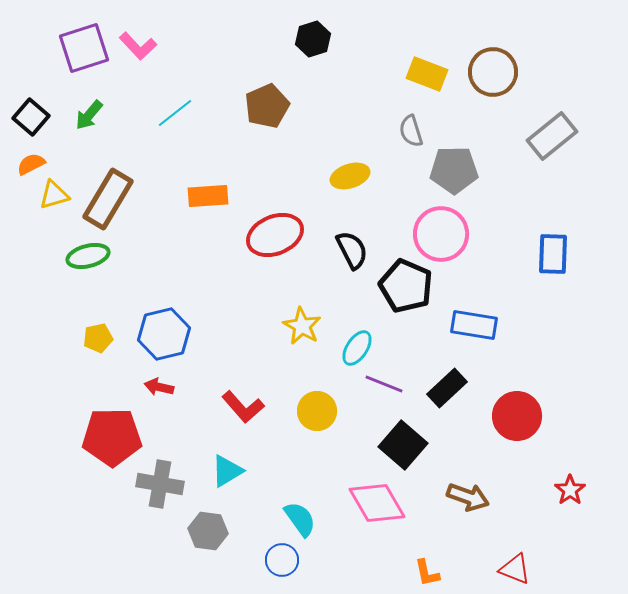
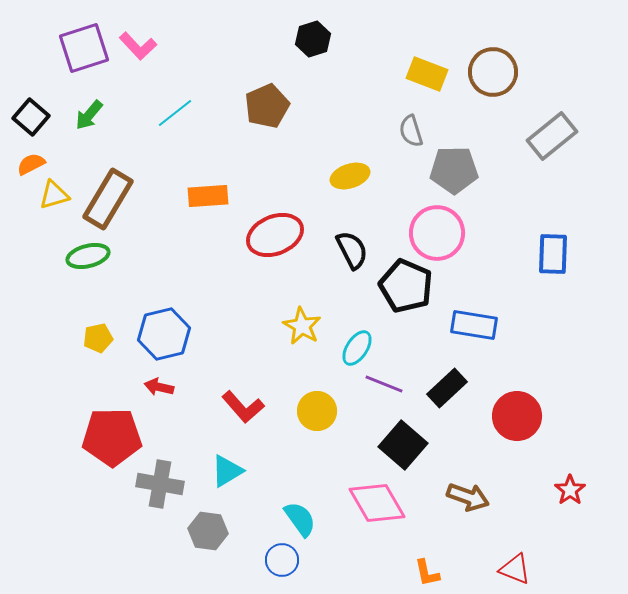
pink circle at (441, 234): moved 4 px left, 1 px up
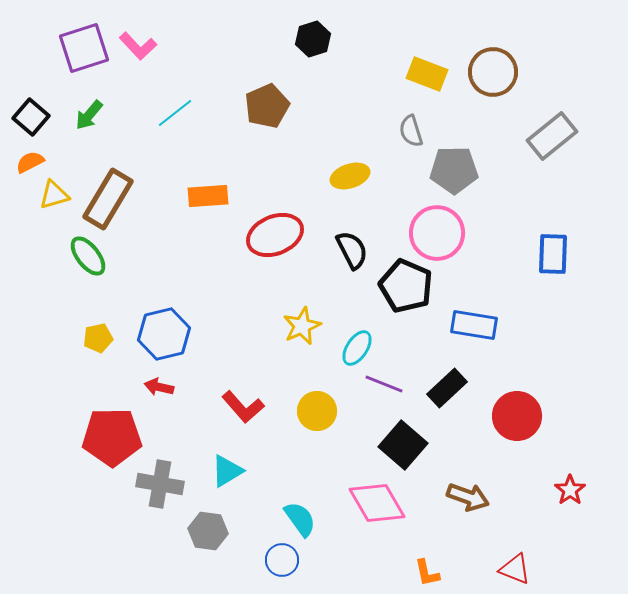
orange semicircle at (31, 164): moved 1 px left, 2 px up
green ellipse at (88, 256): rotated 66 degrees clockwise
yellow star at (302, 326): rotated 18 degrees clockwise
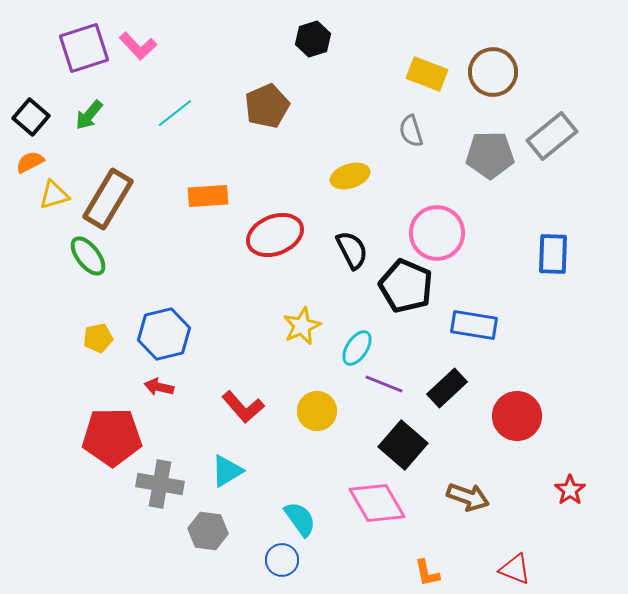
gray pentagon at (454, 170): moved 36 px right, 15 px up
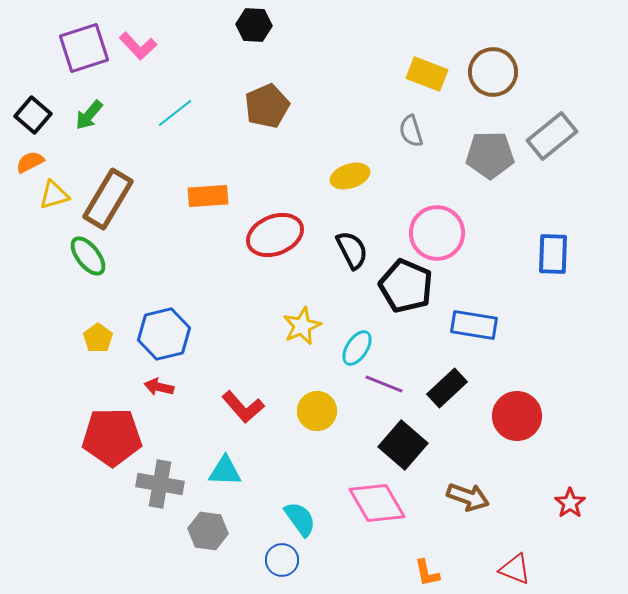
black hexagon at (313, 39): moved 59 px left, 14 px up; rotated 20 degrees clockwise
black square at (31, 117): moved 2 px right, 2 px up
yellow pentagon at (98, 338): rotated 24 degrees counterclockwise
cyan triangle at (227, 471): moved 2 px left; rotated 33 degrees clockwise
red star at (570, 490): moved 13 px down
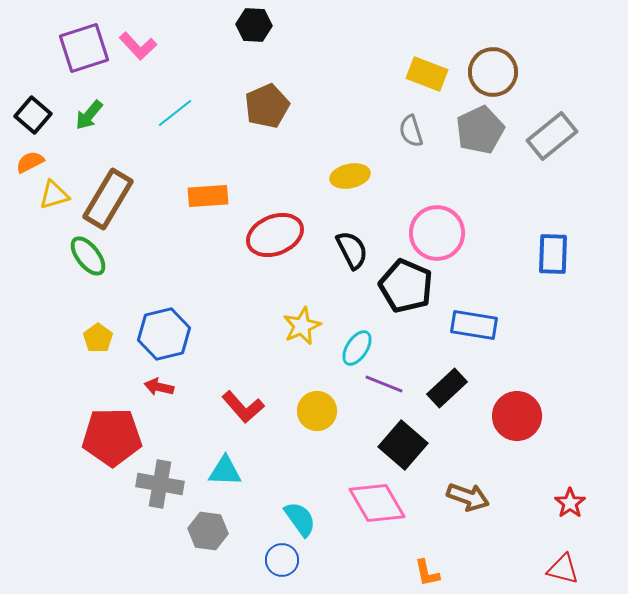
gray pentagon at (490, 155): moved 10 px left, 25 px up; rotated 24 degrees counterclockwise
yellow ellipse at (350, 176): rotated 6 degrees clockwise
red triangle at (515, 569): moved 48 px right; rotated 8 degrees counterclockwise
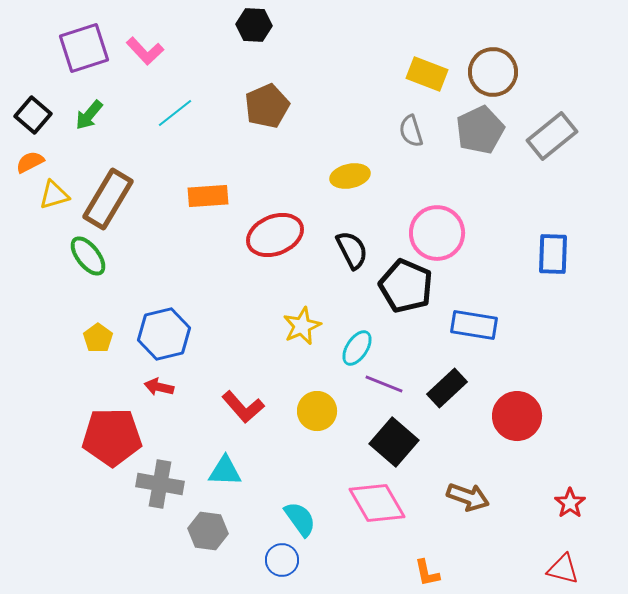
pink L-shape at (138, 46): moved 7 px right, 5 px down
black square at (403, 445): moved 9 px left, 3 px up
